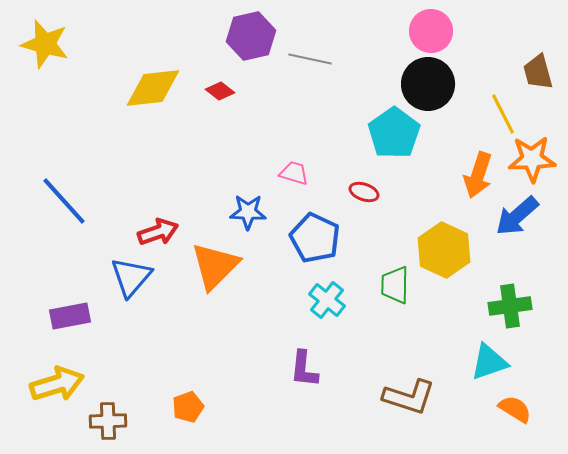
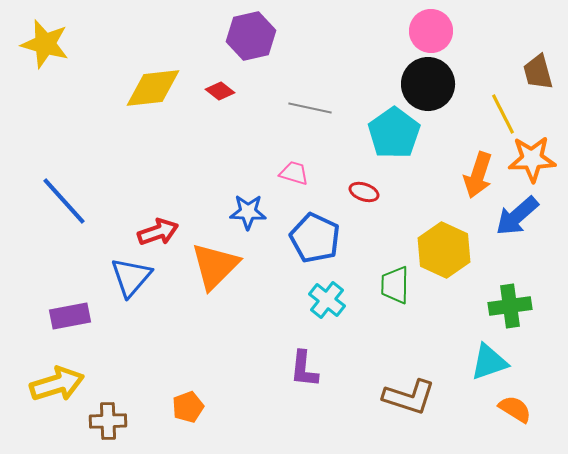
gray line: moved 49 px down
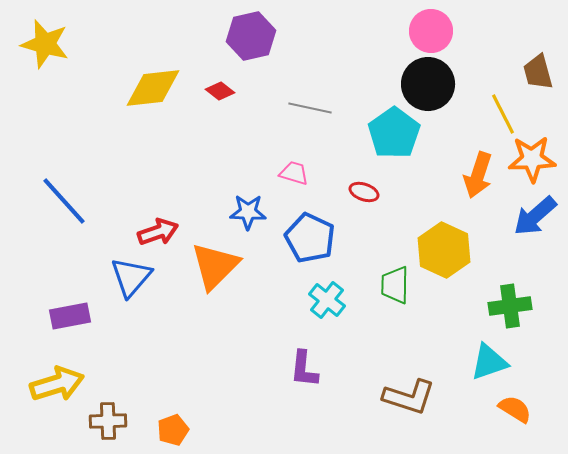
blue arrow: moved 18 px right
blue pentagon: moved 5 px left
orange pentagon: moved 15 px left, 23 px down
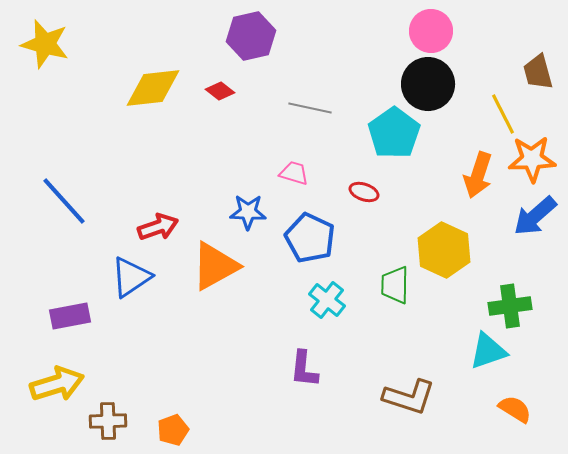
red arrow: moved 5 px up
orange triangle: rotated 16 degrees clockwise
blue triangle: rotated 15 degrees clockwise
cyan triangle: moved 1 px left, 11 px up
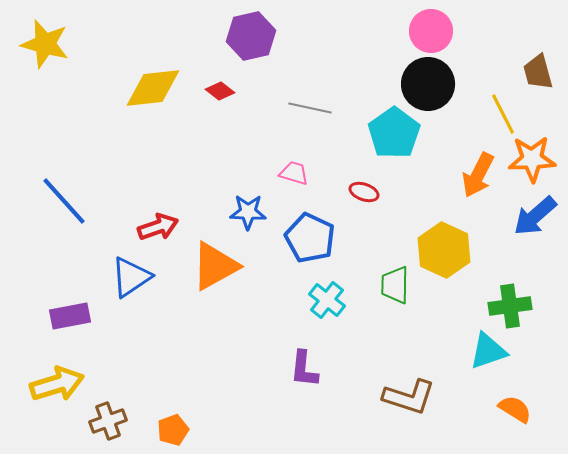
orange arrow: rotated 9 degrees clockwise
brown cross: rotated 18 degrees counterclockwise
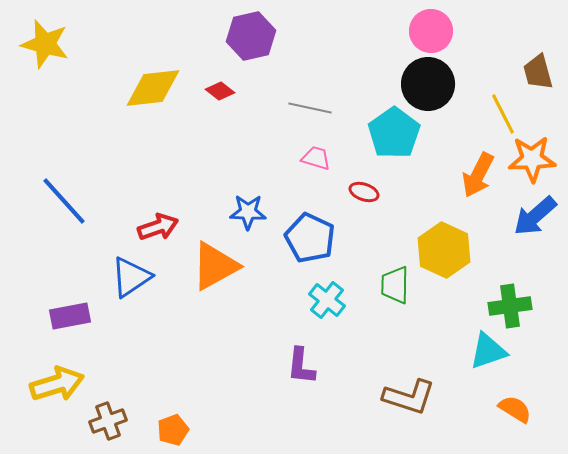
pink trapezoid: moved 22 px right, 15 px up
purple L-shape: moved 3 px left, 3 px up
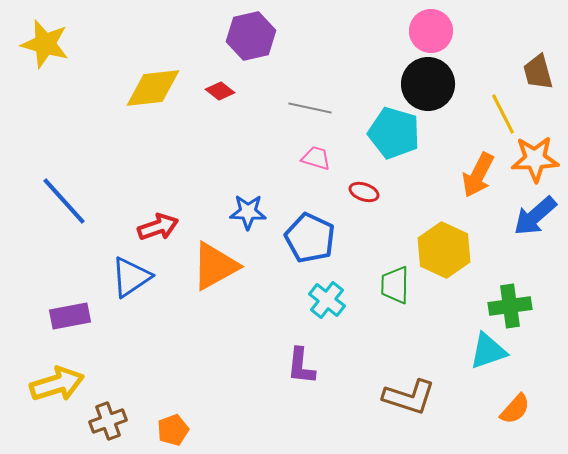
cyan pentagon: rotated 21 degrees counterclockwise
orange star: moved 3 px right
orange semicircle: rotated 100 degrees clockwise
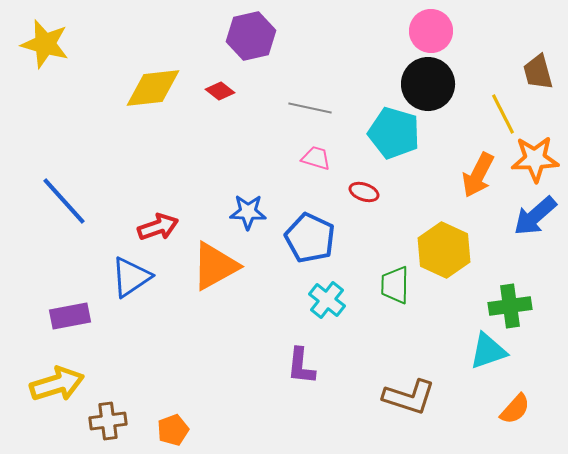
brown cross: rotated 12 degrees clockwise
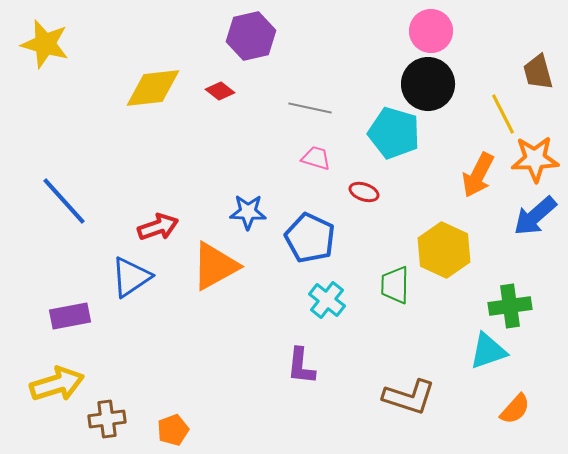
brown cross: moved 1 px left, 2 px up
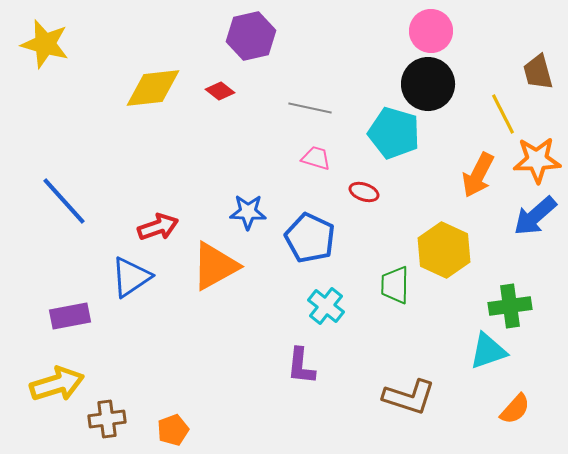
orange star: moved 2 px right, 1 px down
cyan cross: moved 1 px left, 6 px down
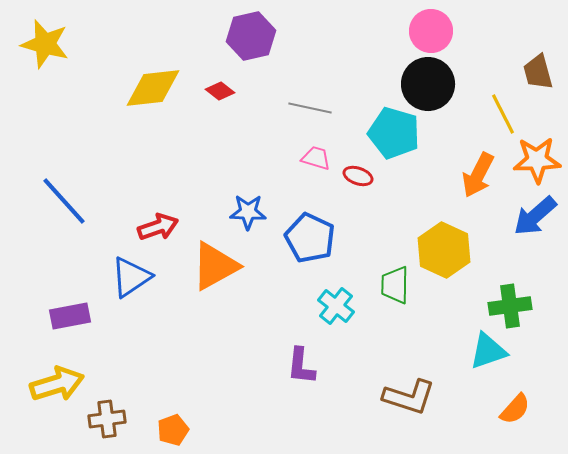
red ellipse: moved 6 px left, 16 px up
cyan cross: moved 10 px right
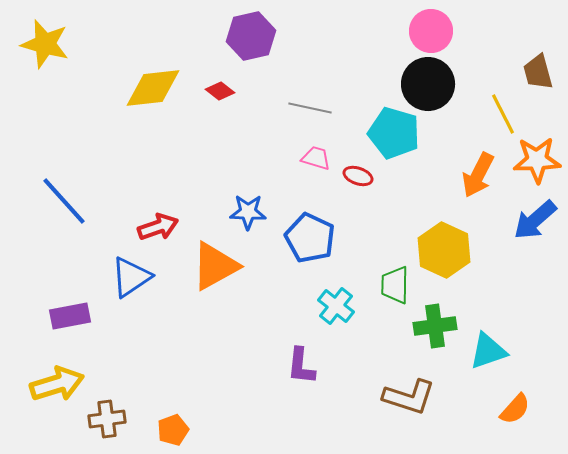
blue arrow: moved 4 px down
green cross: moved 75 px left, 20 px down
